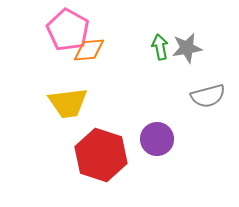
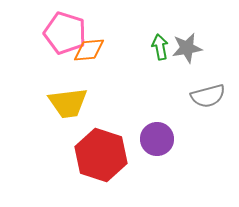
pink pentagon: moved 3 px left, 3 px down; rotated 12 degrees counterclockwise
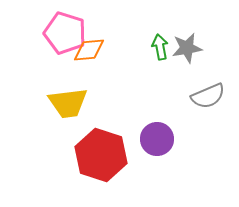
gray semicircle: rotated 8 degrees counterclockwise
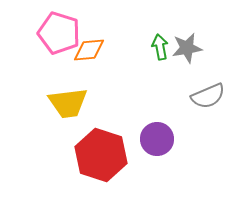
pink pentagon: moved 6 px left
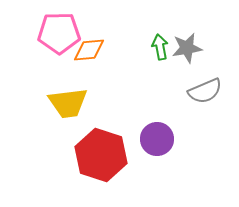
pink pentagon: rotated 18 degrees counterclockwise
gray semicircle: moved 3 px left, 5 px up
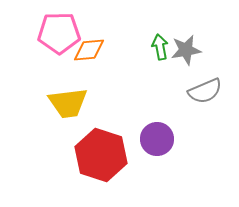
gray star: moved 1 px left, 2 px down
